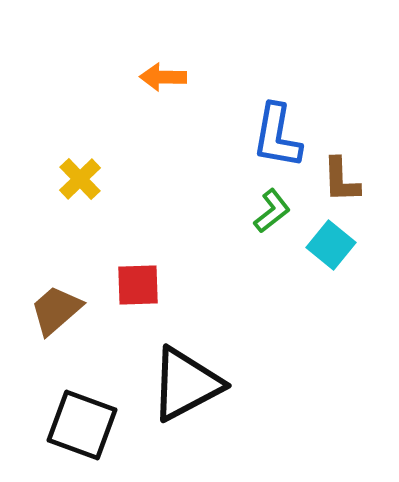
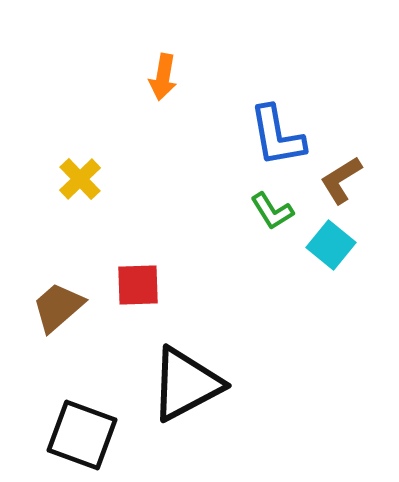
orange arrow: rotated 81 degrees counterclockwise
blue L-shape: rotated 20 degrees counterclockwise
brown L-shape: rotated 60 degrees clockwise
green L-shape: rotated 96 degrees clockwise
brown trapezoid: moved 2 px right, 3 px up
black square: moved 10 px down
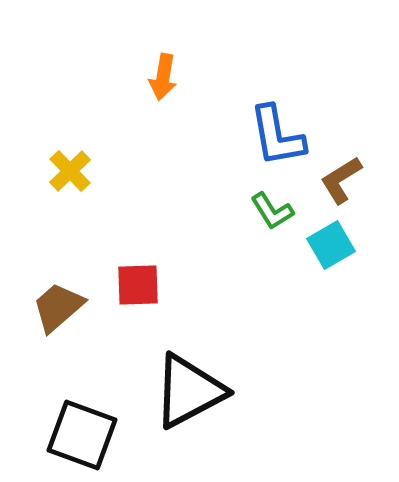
yellow cross: moved 10 px left, 8 px up
cyan square: rotated 21 degrees clockwise
black triangle: moved 3 px right, 7 px down
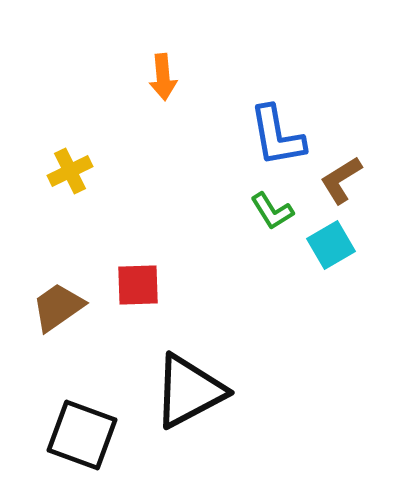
orange arrow: rotated 15 degrees counterclockwise
yellow cross: rotated 18 degrees clockwise
brown trapezoid: rotated 6 degrees clockwise
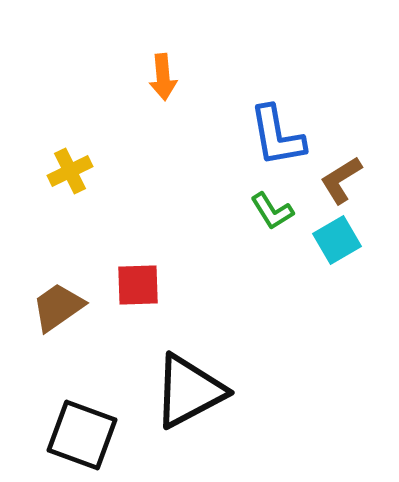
cyan square: moved 6 px right, 5 px up
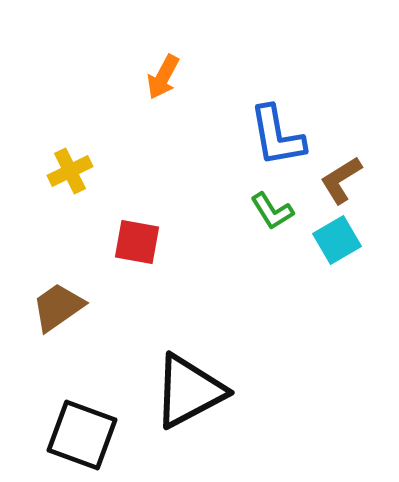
orange arrow: rotated 33 degrees clockwise
red square: moved 1 px left, 43 px up; rotated 12 degrees clockwise
